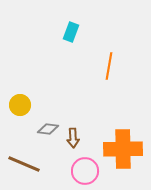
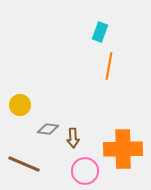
cyan rectangle: moved 29 px right
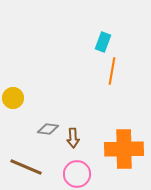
cyan rectangle: moved 3 px right, 10 px down
orange line: moved 3 px right, 5 px down
yellow circle: moved 7 px left, 7 px up
orange cross: moved 1 px right
brown line: moved 2 px right, 3 px down
pink circle: moved 8 px left, 3 px down
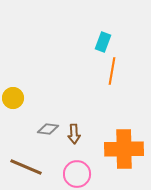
brown arrow: moved 1 px right, 4 px up
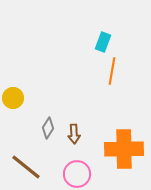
gray diamond: moved 1 px up; rotated 65 degrees counterclockwise
brown line: rotated 16 degrees clockwise
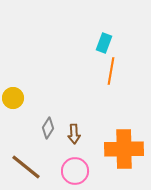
cyan rectangle: moved 1 px right, 1 px down
orange line: moved 1 px left
pink circle: moved 2 px left, 3 px up
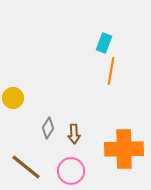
pink circle: moved 4 px left
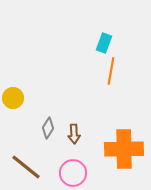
pink circle: moved 2 px right, 2 px down
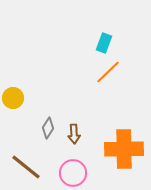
orange line: moved 3 px left, 1 px down; rotated 36 degrees clockwise
